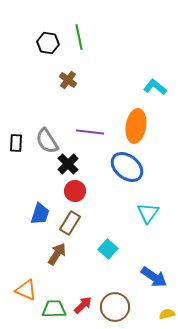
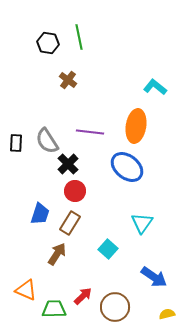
cyan triangle: moved 6 px left, 10 px down
red arrow: moved 9 px up
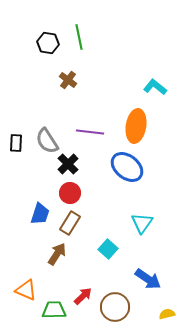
red circle: moved 5 px left, 2 px down
blue arrow: moved 6 px left, 2 px down
green trapezoid: moved 1 px down
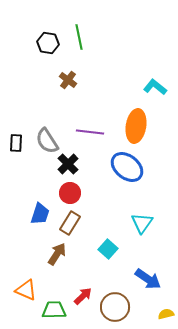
yellow semicircle: moved 1 px left
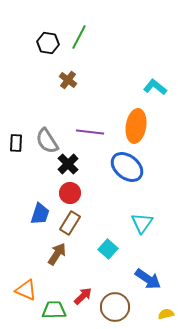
green line: rotated 40 degrees clockwise
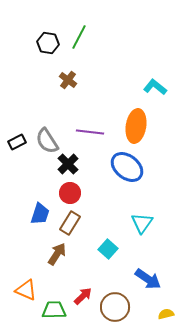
black rectangle: moved 1 px right, 1 px up; rotated 60 degrees clockwise
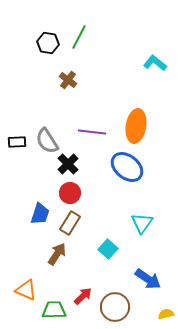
cyan L-shape: moved 24 px up
purple line: moved 2 px right
black rectangle: rotated 24 degrees clockwise
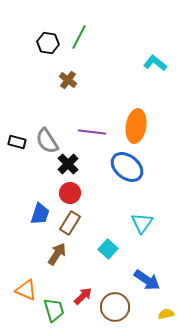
black rectangle: rotated 18 degrees clockwise
blue arrow: moved 1 px left, 1 px down
green trapezoid: rotated 75 degrees clockwise
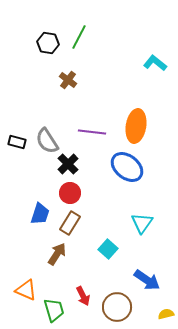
red arrow: rotated 108 degrees clockwise
brown circle: moved 2 px right
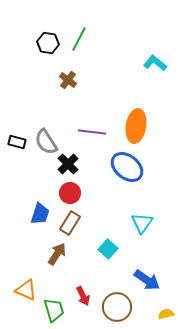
green line: moved 2 px down
gray semicircle: moved 1 px left, 1 px down
